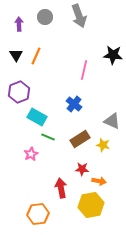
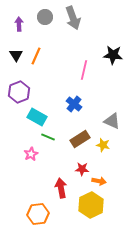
gray arrow: moved 6 px left, 2 px down
yellow hexagon: rotated 15 degrees counterclockwise
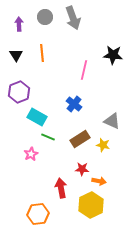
orange line: moved 6 px right, 3 px up; rotated 30 degrees counterclockwise
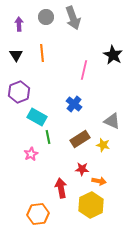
gray circle: moved 1 px right
black star: rotated 24 degrees clockwise
green line: rotated 56 degrees clockwise
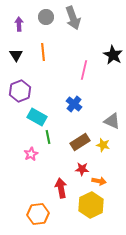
orange line: moved 1 px right, 1 px up
purple hexagon: moved 1 px right, 1 px up
brown rectangle: moved 3 px down
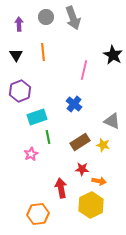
cyan rectangle: rotated 48 degrees counterclockwise
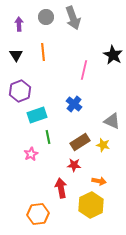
cyan rectangle: moved 2 px up
red star: moved 8 px left, 4 px up
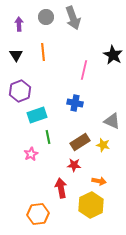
blue cross: moved 1 px right, 1 px up; rotated 28 degrees counterclockwise
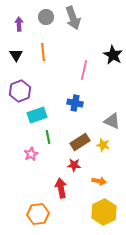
yellow hexagon: moved 13 px right, 7 px down
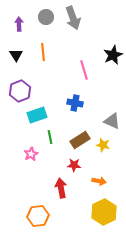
black star: rotated 18 degrees clockwise
pink line: rotated 30 degrees counterclockwise
green line: moved 2 px right
brown rectangle: moved 2 px up
orange hexagon: moved 2 px down
